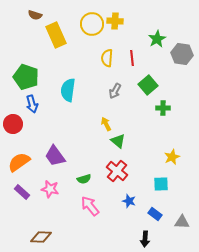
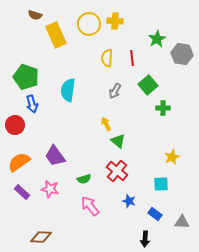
yellow circle: moved 3 px left
red circle: moved 2 px right, 1 px down
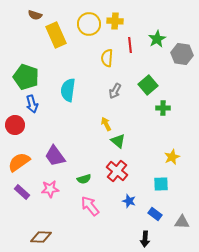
red line: moved 2 px left, 13 px up
pink star: rotated 18 degrees counterclockwise
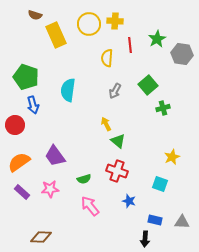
blue arrow: moved 1 px right, 1 px down
green cross: rotated 16 degrees counterclockwise
red cross: rotated 20 degrees counterclockwise
cyan square: moved 1 px left; rotated 21 degrees clockwise
blue rectangle: moved 6 px down; rotated 24 degrees counterclockwise
